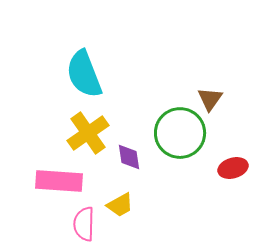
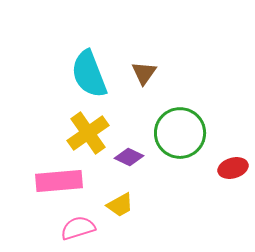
cyan semicircle: moved 5 px right
brown triangle: moved 66 px left, 26 px up
purple diamond: rotated 56 degrees counterclockwise
pink rectangle: rotated 9 degrees counterclockwise
pink semicircle: moved 6 px left, 4 px down; rotated 72 degrees clockwise
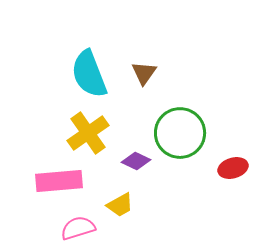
purple diamond: moved 7 px right, 4 px down
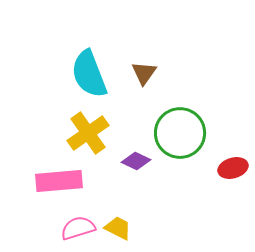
yellow trapezoid: moved 2 px left, 23 px down; rotated 124 degrees counterclockwise
